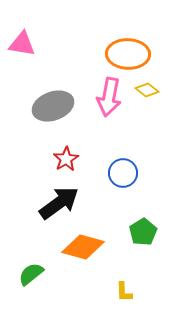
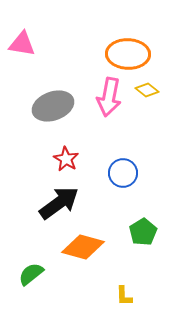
red star: rotated 10 degrees counterclockwise
yellow L-shape: moved 4 px down
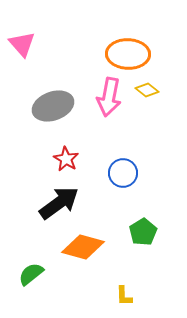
pink triangle: rotated 40 degrees clockwise
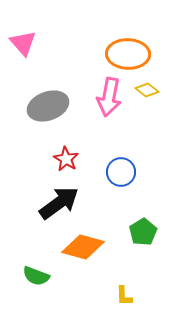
pink triangle: moved 1 px right, 1 px up
gray ellipse: moved 5 px left
blue circle: moved 2 px left, 1 px up
green semicircle: moved 5 px right, 2 px down; rotated 120 degrees counterclockwise
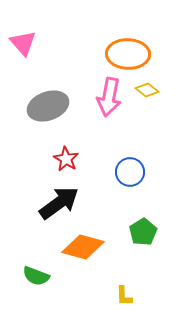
blue circle: moved 9 px right
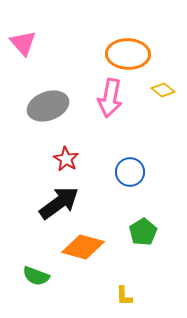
yellow diamond: moved 16 px right
pink arrow: moved 1 px right, 1 px down
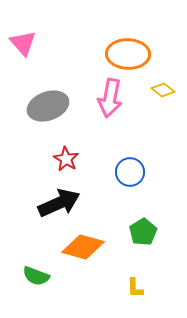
black arrow: rotated 12 degrees clockwise
yellow L-shape: moved 11 px right, 8 px up
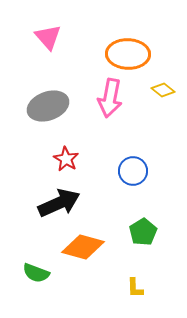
pink triangle: moved 25 px right, 6 px up
blue circle: moved 3 px right, 1 px up
green semicircle: moved 3 px up
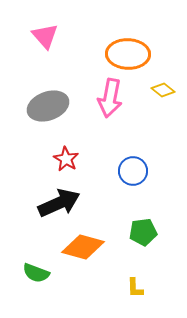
pink triangle: moved 3 px left, 1 px up
green pentagon: rotated 24 degrees clockwise
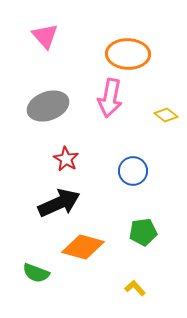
yellow diamond: moved 3 px right, 25 px down
yellow L-shape: rotated 140 degrees clockwise
